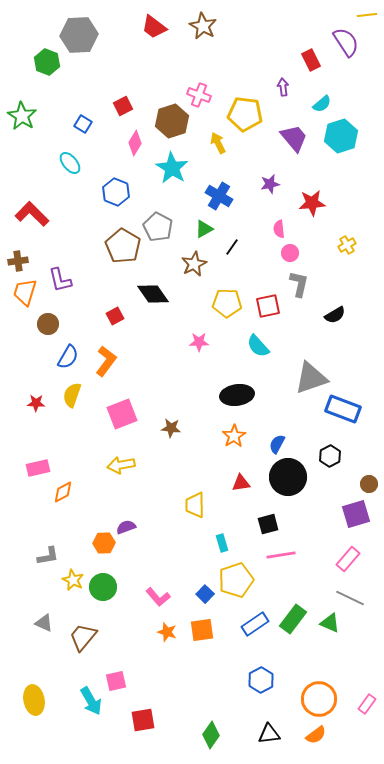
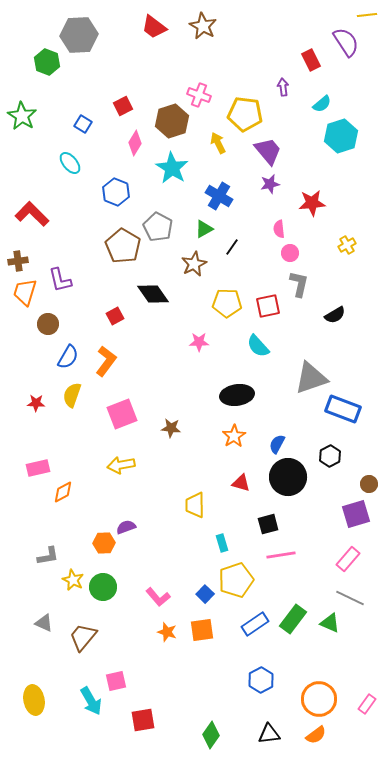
purple trapezoid at (294, 138): moved 26 px left, 13 px down
red triangle at (241, 483): rotated 24 degrees clockwise
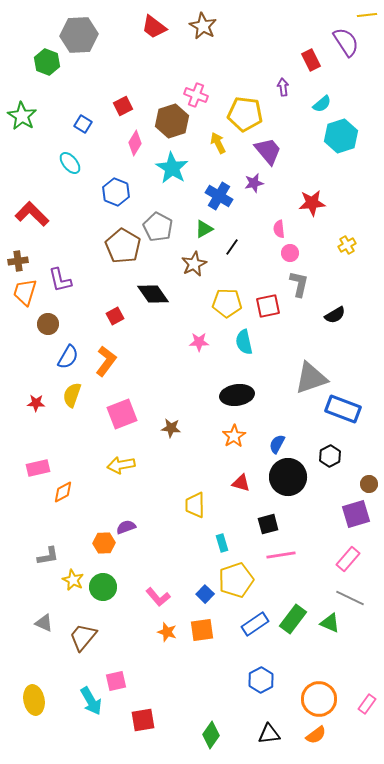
pink cross at (199, 95): moved 3 px left
purple star at (270, 184): moved 16 px left, 1 px up
cyan semicircle at (258, 346): moved 14 px left, 4 px up; rotated 30 degrees clockwise
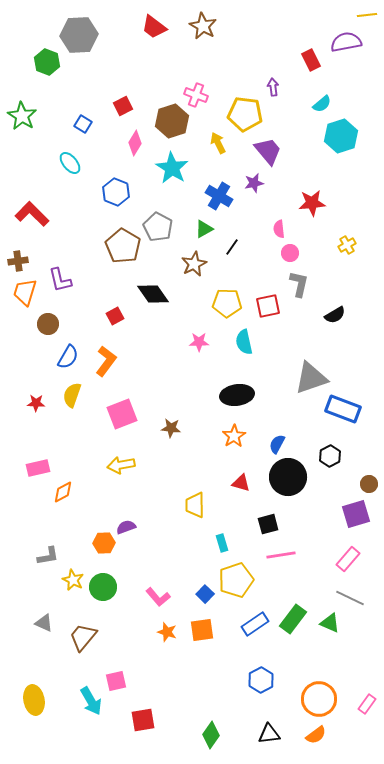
purple semicircle at (346, 42): rotated 68 degrees counterclockwise
purple arrow at (283, 87): moved 10 px left
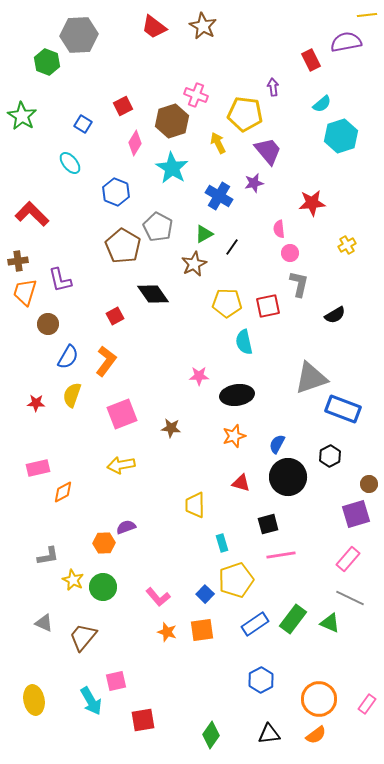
green triangle at (204, 229): moved 5 px down
pink star at (199, 342): moved 34 px down
orange star at (234, 436): rotated 15 degrees clockwise
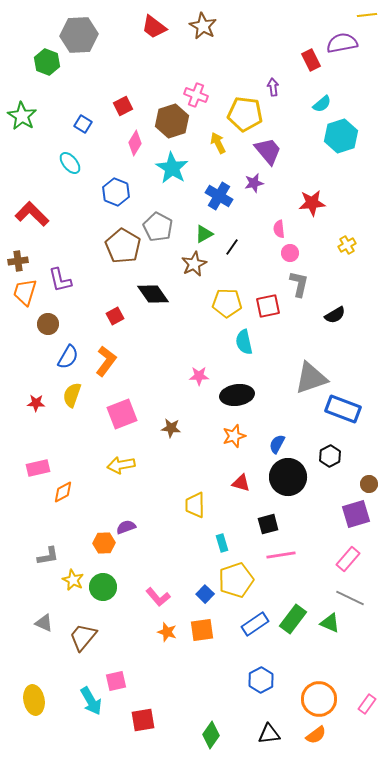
purple semicircle at (346, 42): moved 4 px left, 1 px down
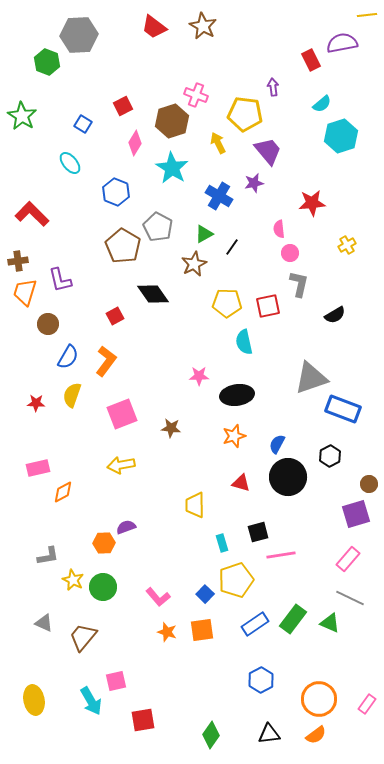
black square at (268, 524): moved 10 px left, 8 px down
